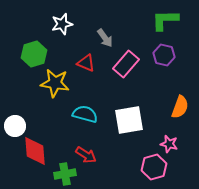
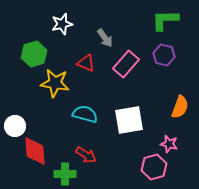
green cross: rotated 10 degrees clockwise
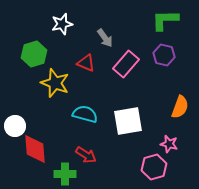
yellow star: rotated 12 degrees clockwise
white square: moved 1 px left, 1 px down
red diamond: moved 2 px up
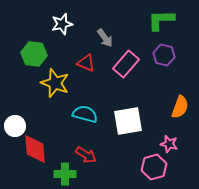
green L-shape: moved 4 px left
green hexagon: rotated 25 degrees clockwise
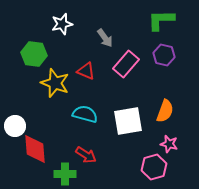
red triangle: moved 8 px down
orange semicircle: moved 15 px left, 4 px down
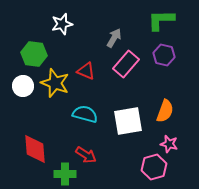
gray arrow: moved 9 px right; rotated 114 degrees counterclockwise
white circle: moved 8 px right, 40 px up
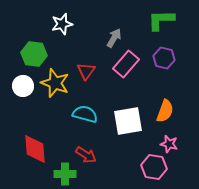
purple hexagon: moved 3 px down
red triangle: rotated 42 degrees clockwise
pink hexagon: rotated 25 degrees clockwise
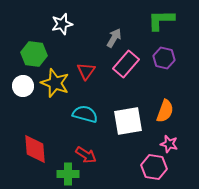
green cross: moved 3 px right
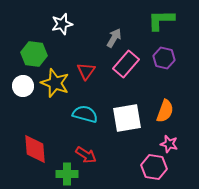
white square: moved 1 px left, 3 px up
green cross: moved 1 px left
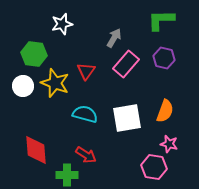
red diamond: moved 1 px right, 1 px down
green cross: moved 1 px down
